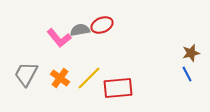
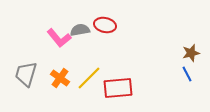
red ellipse: moved 3 px right; rotated 35 degrees clockwise
gray trapezoid: rotated 12 degrees counterclockwise
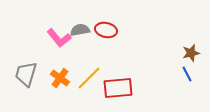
red ellipse: moved 1 px right, 5 px down
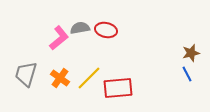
gray semicircle: moved 2 px up
pink L-shape: rotated 90 degrees counterclockwise
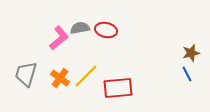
yellow line: moved 3 px left, 2 px up
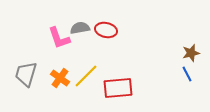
pink L-shape: rotated 110 degrees clockwise
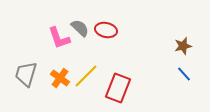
gray semicircle: rotated 54 degrees clockwise
brown star: moved 8 px left, 7 px up
blue line: moved 3 px left; rotated 14 degrees counterclockwise
red rectangle: rotated 64 degrees counterclockwise
